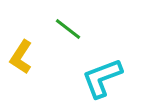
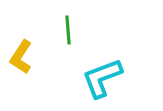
green line: moved 1 px down; rotated 48 degrees clockwise
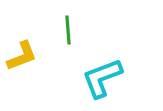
yellow L-shape: moved 1 px right, 1 px up; rotated 144 degrees counterclockwise
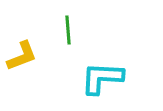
cyan L-shape: rotated 24 degrees clockwise
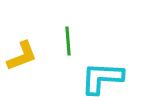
green line: moved 11 px down
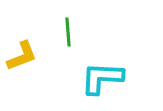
green line: moved 9 px up
